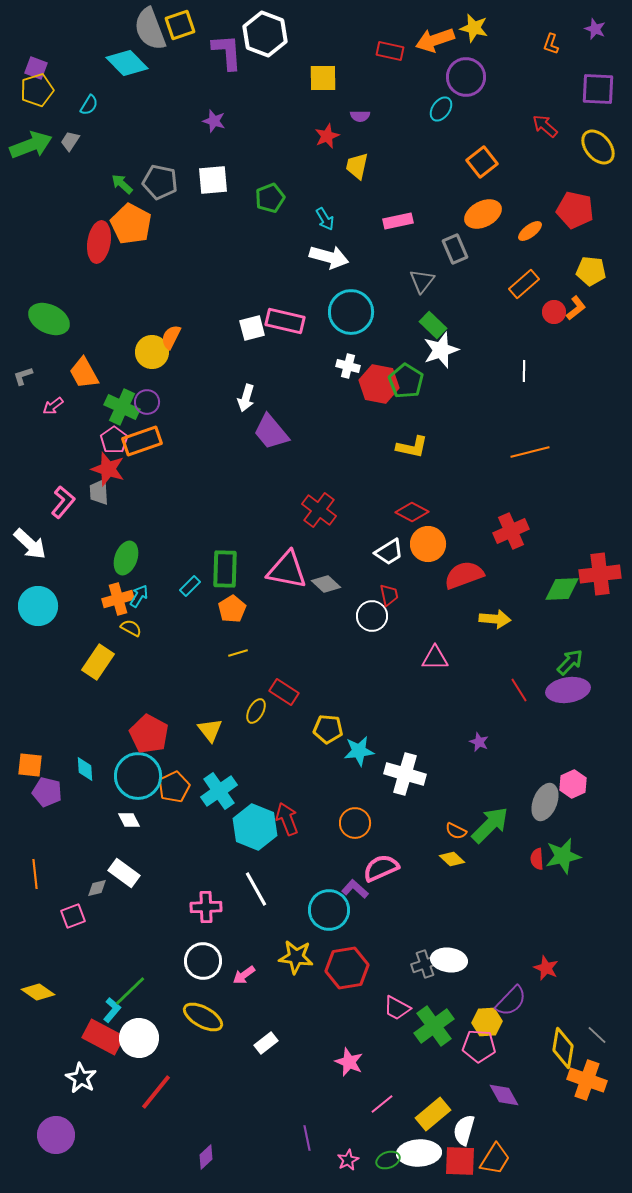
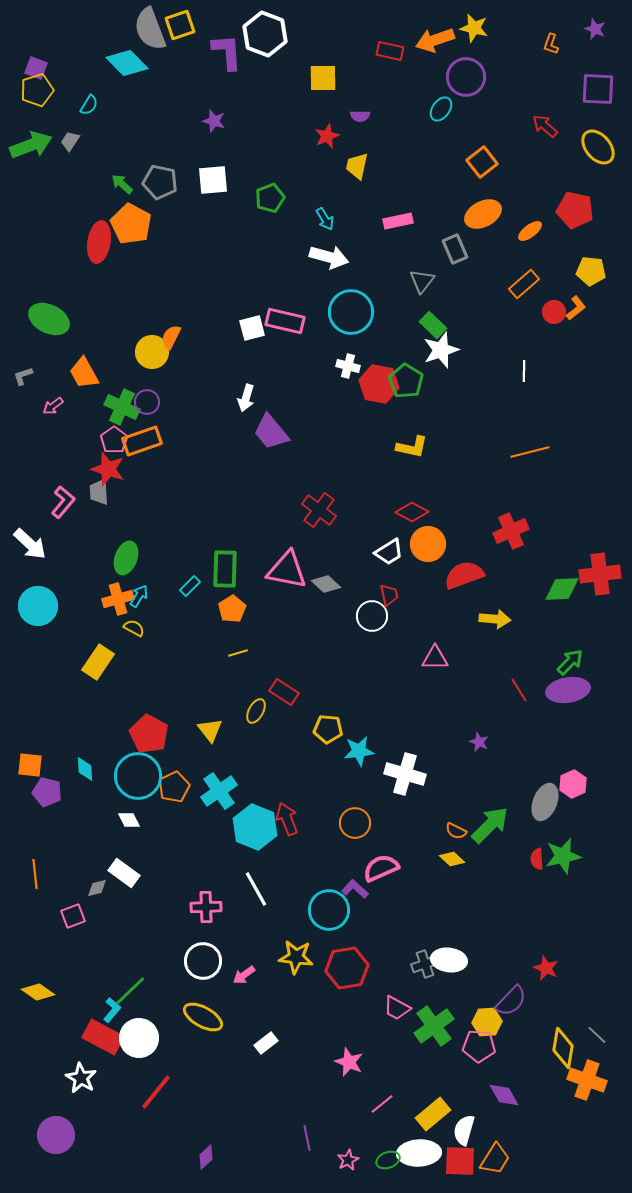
yellow semicircle at (131, 628): moved 3 px right
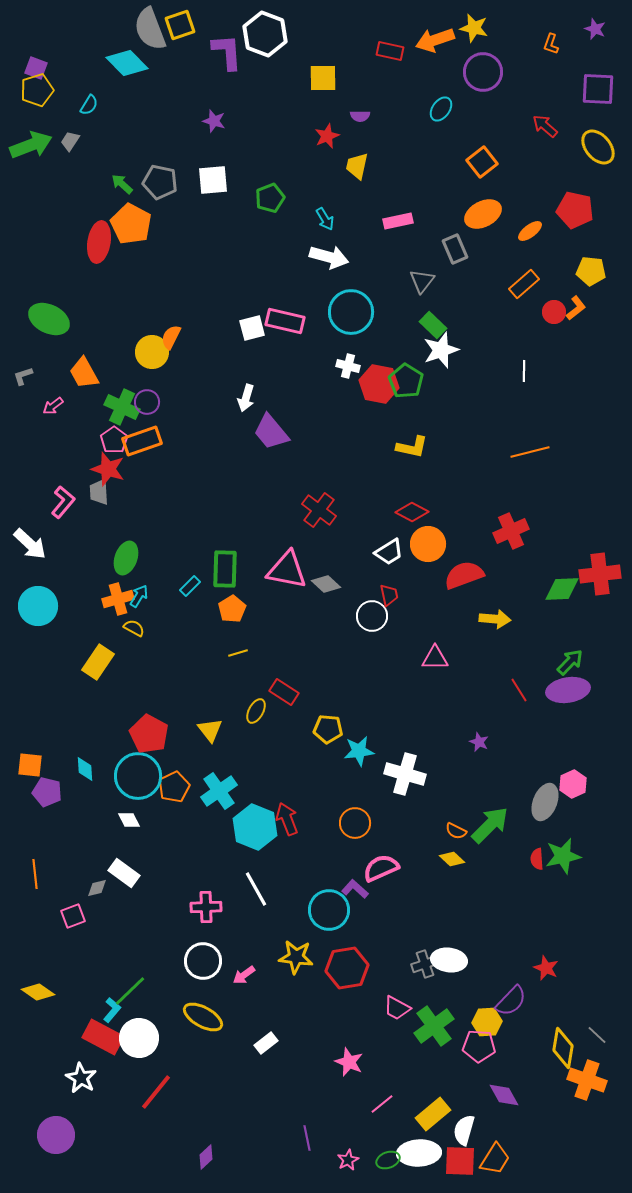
purple circle at (466, 77): moved 17 px right, 5 px up
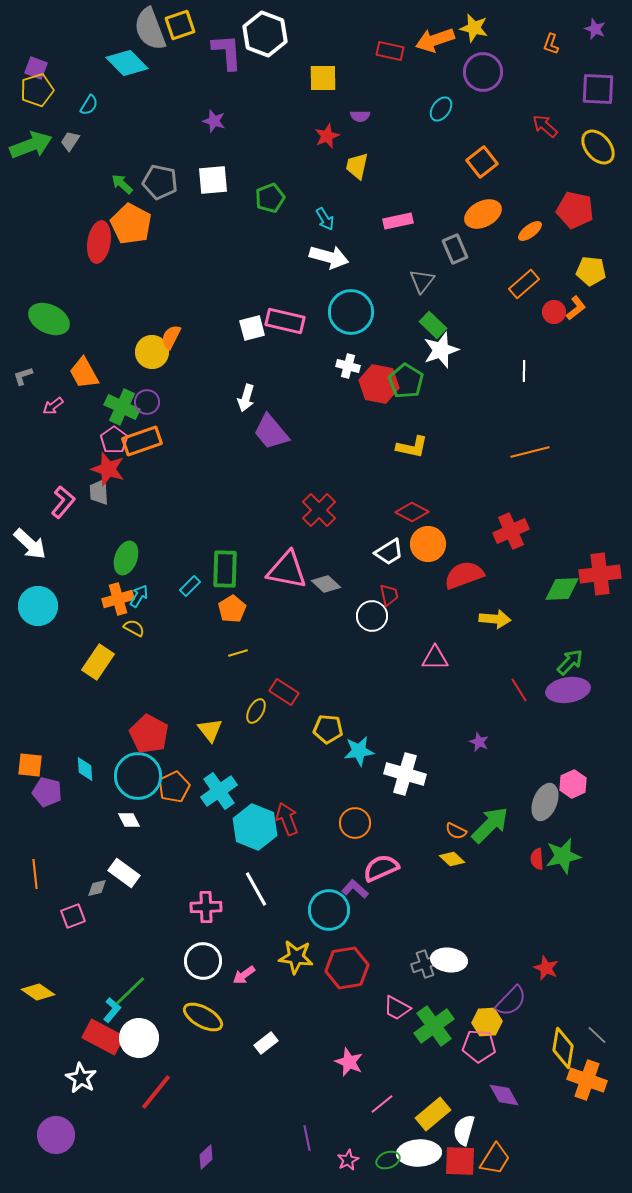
red cross at (319, 510): rotated 8 degrees clockwise
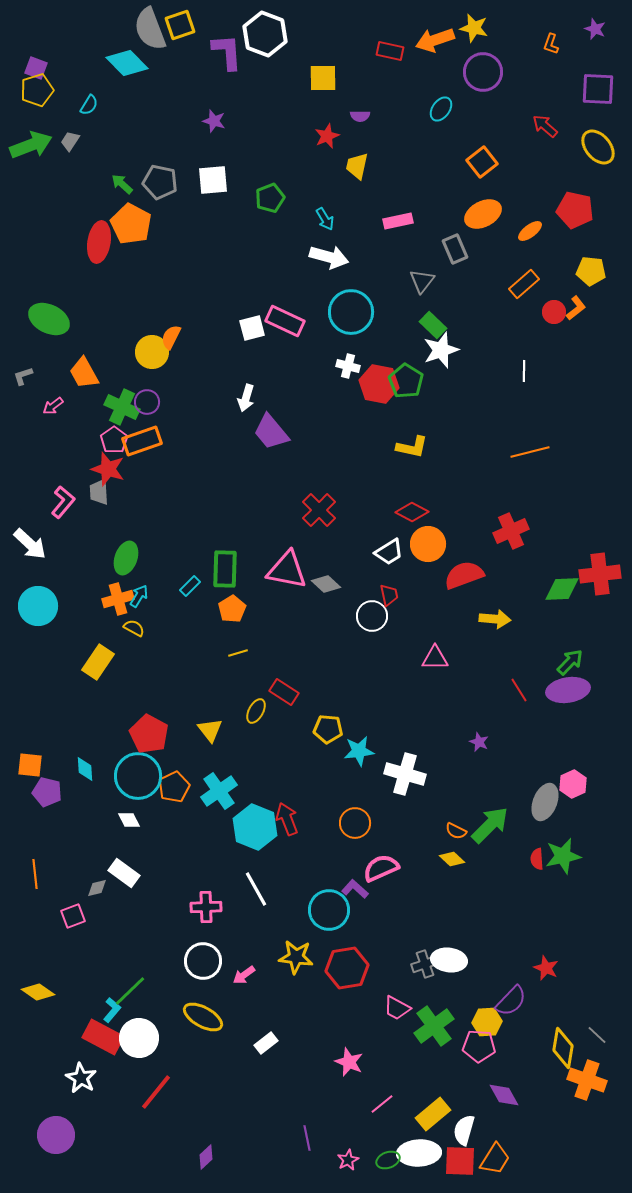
pink rectangle at (285, 321): rotated 12 degrees clockwise
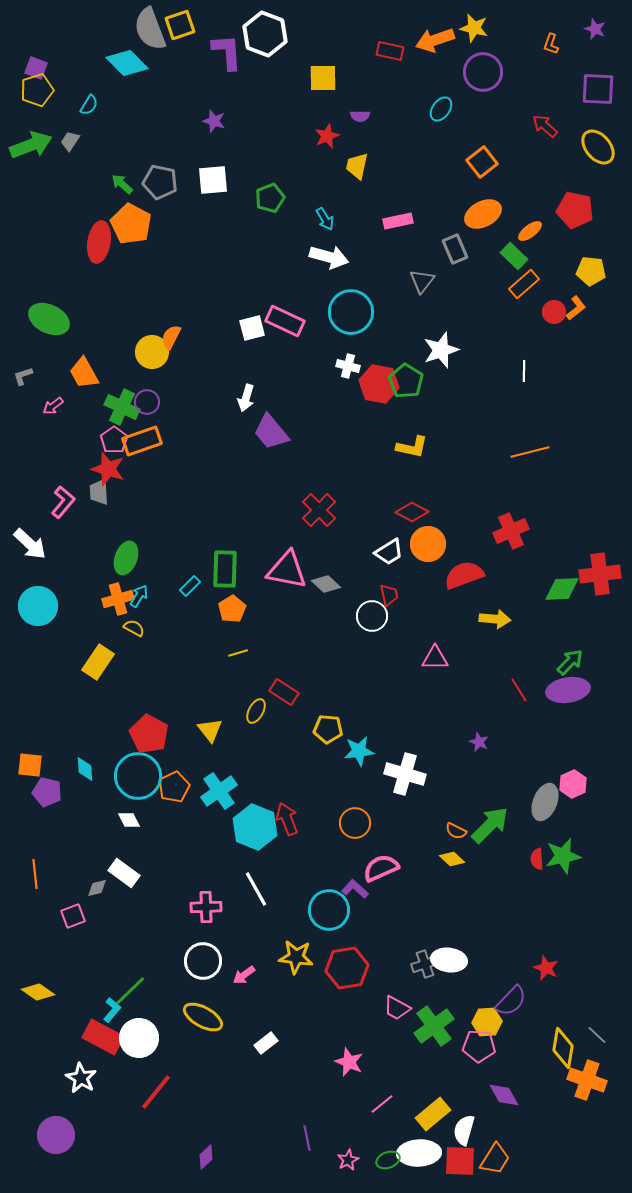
green rectangle at (433, 325): moved 81 px right, 69 px up
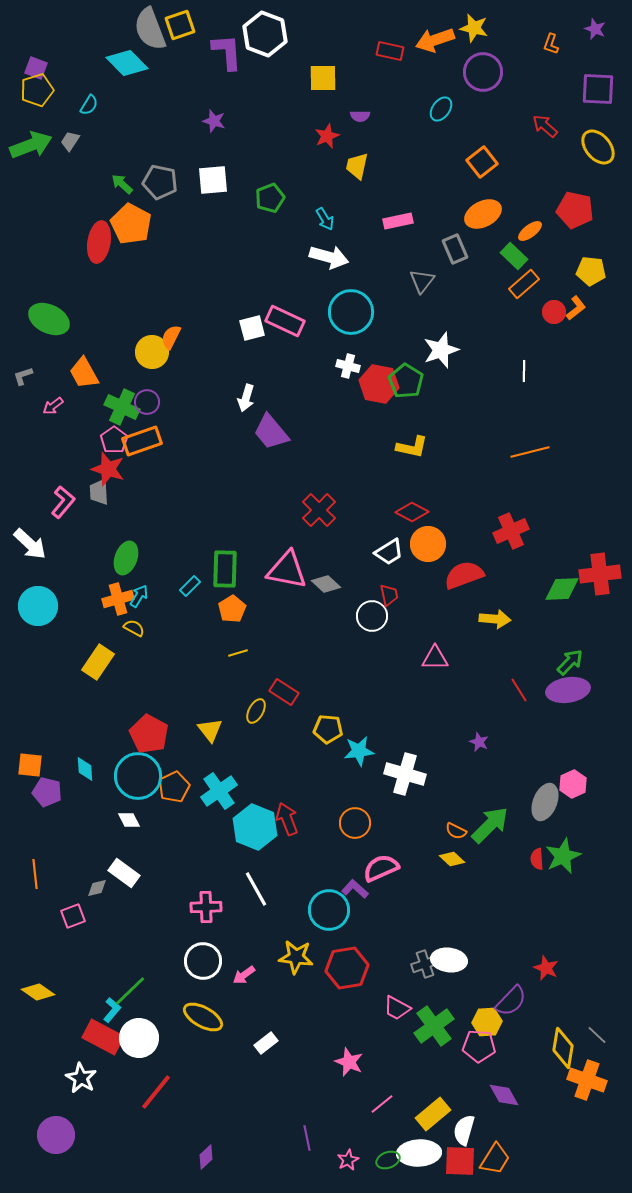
green star at (563, 856): rotated 12 degrees counterclockwise
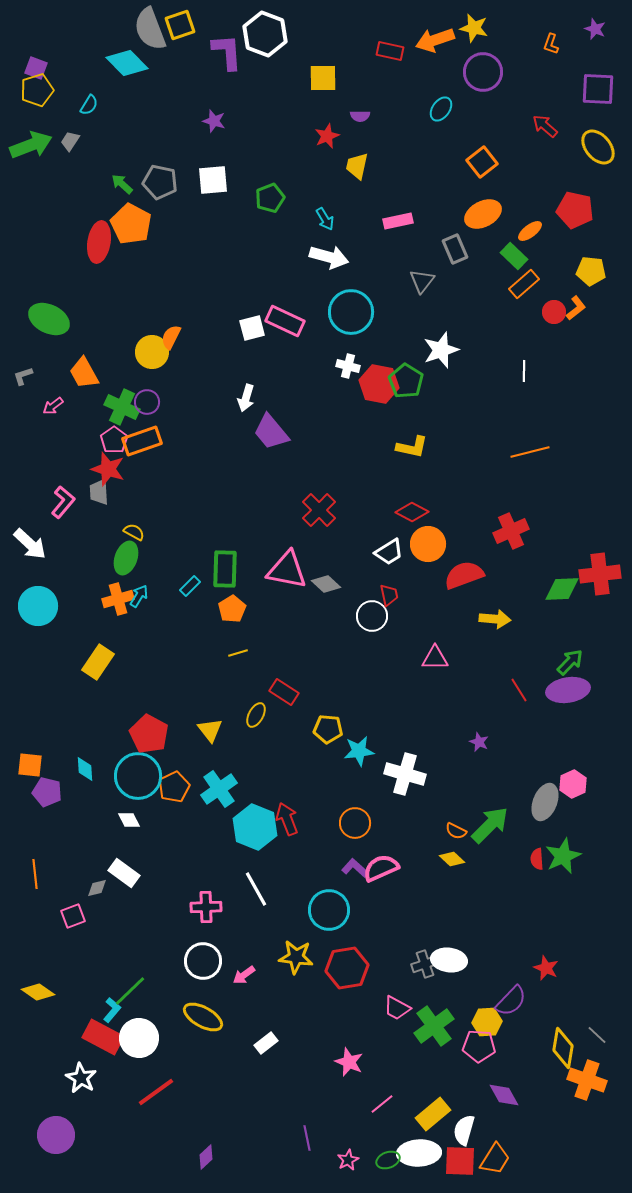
yellow semicircle at (134, 628): moved 96 px up
yellow ellipse at (256, 711): moved 4 px down
cyan cross at (219, 791): moved 2 px up
purple L-shape at (355, 889): moved 21 px up
red line at (156, 1092): rotated 15 degrees clockwise
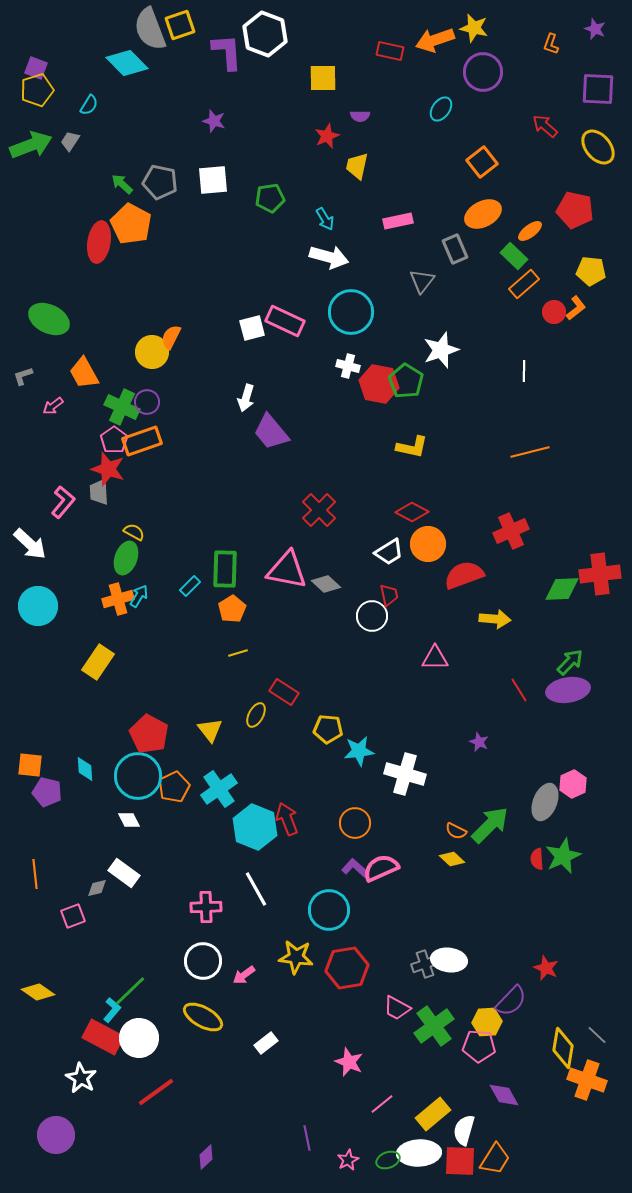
green pentagon at (270, 198): rotated 12 degrees clockwise
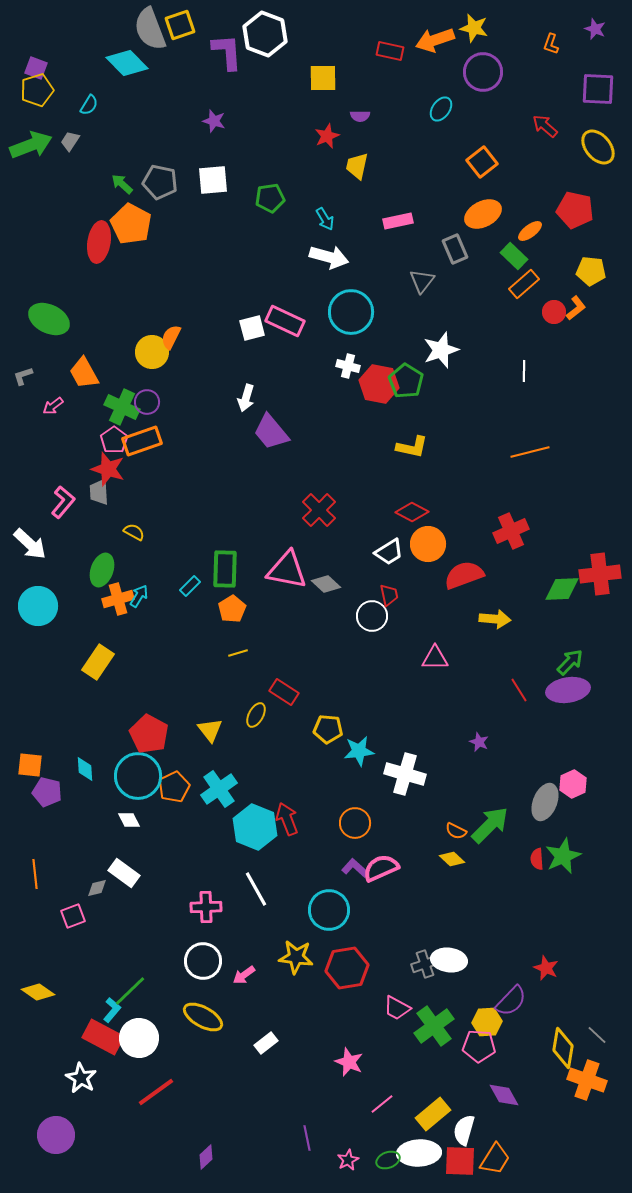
green ellipse at (126, 558): moved 24 px left, 12 px down
